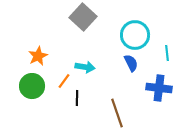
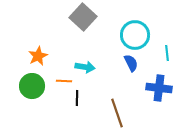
orange line: rotated 56 degrees clockwise
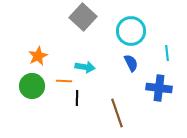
cyan circle: moved 4 px left, 4 px up
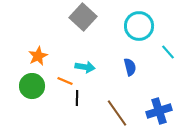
cyan circle: moved 8 px right, 5 px up
cyan line: moved 1 px right, 1 px up; rotated 35 degrees counterclockwise
blue semicircle: moved 1 px left, 4 px down; rotated 12 degrees clockwise
orange line: moved 1 px right; rotated 21 degrees clockwise
blue cross: moved 23 px down; rotated 25 degrees counterclockwise
brown line: rotated 16 degrees counterclockwise
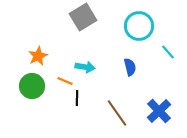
gray square: rotated 16 degrees clockwise
blue cross: rotated 25 degrees counterclockwise
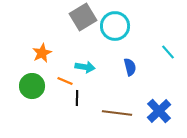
cyan circle: moved 24 px left
orange star: moved 4 px right, 3 px up
brown line: rotated 48 degrees counterclockwise
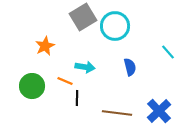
orange star: moved 3 px right, 7 px up
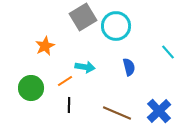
cyan circle: moved 1 px right
blue semicircle: moved 1 px left
orange line: rotated 56 degrees counterclockwise
green circle: moved 1 px left, 2 px down
black line: moved 8 px left, 7 px down
brown line: rotated 16 degrees clockwise
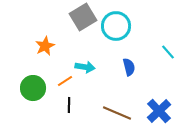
green circle: moved 2 px right
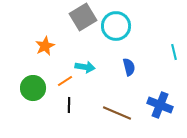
cyan line: moved 6 px right; rotated 28 degrees clockwise
blue cross: moved 1 px right, 6 px up; rotated 25 degrees counterclockwise
